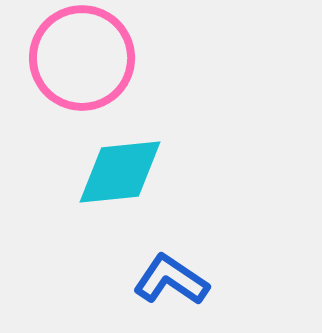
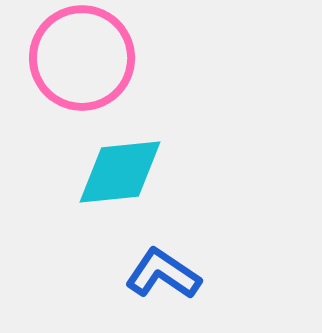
blue L-shape: moved 8 px left, 6 px up
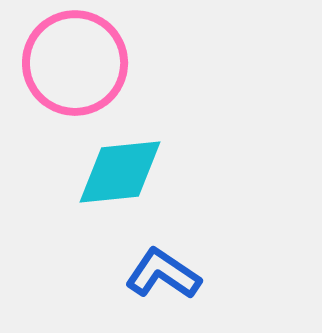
pink circle: moved 7 px left, 5 px down
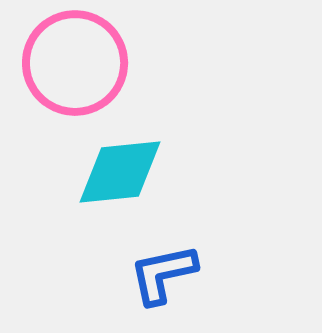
blue L-shape: rotated 46 degrees counterclockwise
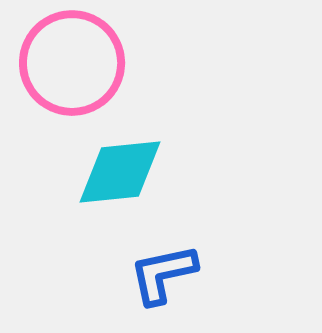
pink circle: moved 3 px left
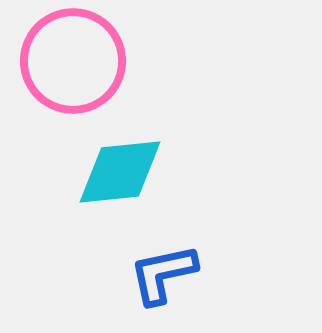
pink circle: moved 1 px right, 2 px up
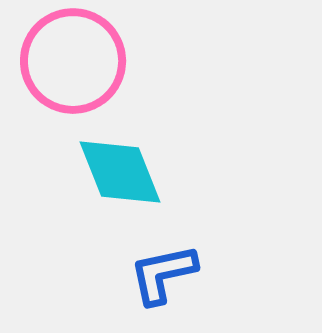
cyan diamond: rotated 74 degrees clockwise
